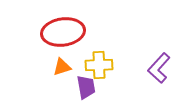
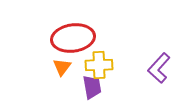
red ellipse: moved 10 px right, 6 px down
orange triangle: rotated 36 degrees counterclockwise
purple trapezoid: moved 6 px right
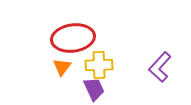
purple L-shape: moved 1 px right, 1 px up
purple trapezoid: moved 2 px right, 2 px down; rotated 15 degrees counterclockwise
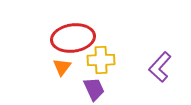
yellow cross: moved 2 px right, 5 px up
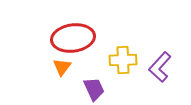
yellow cross: moved 22 px right
